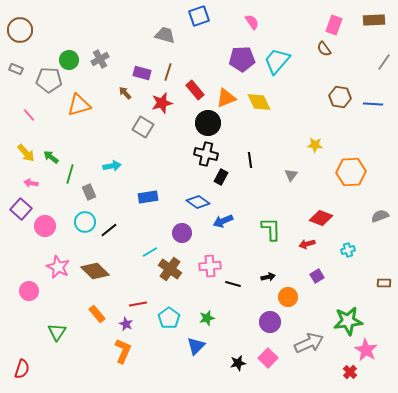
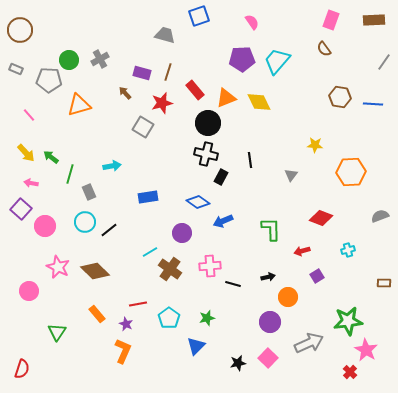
pink rectangle at (334, 25): moved 3 px left, 5 px up
red arrow at (307, 244): moved 5 px left, 7 px down
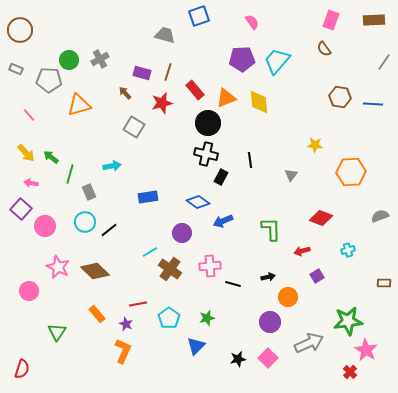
yellow diamond at (259, 102): rotated 20 degrees clockwise
gray square at (143, 127): moved 9 px left
black star at (238, 363): moved 4 px up
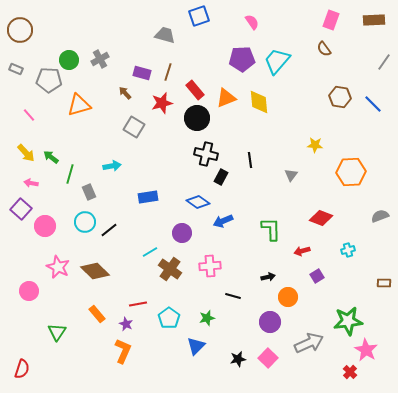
blue line at (373, 104): rotated 42 degrees clockwise
black circle at (208, 123): moved 11 px left, 5 px up
black line at (233, 284): moved 12 px down
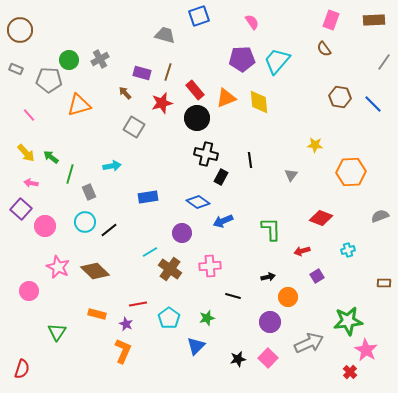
orange rectangle at (97, 314): rotated 36 degrees counterclockwise
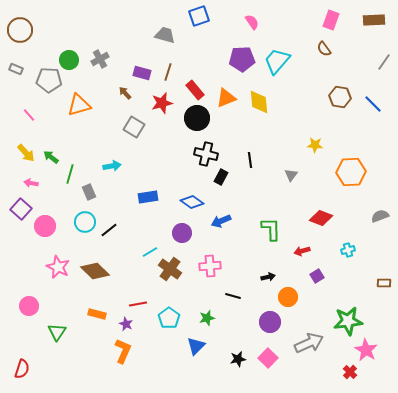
blue diamond at (198, 202): moved 6 px left
blue arrow at (223, 221): moved 2 px left
pink circle at (29, 291): moved 15 px down
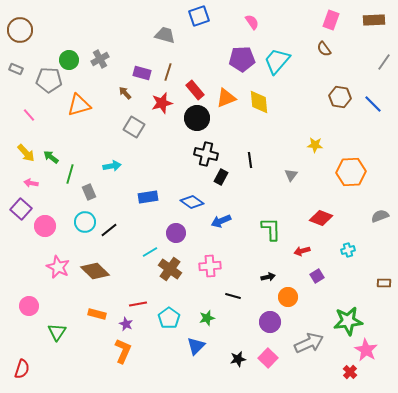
purple circle at (182, 233): moved 6 px left
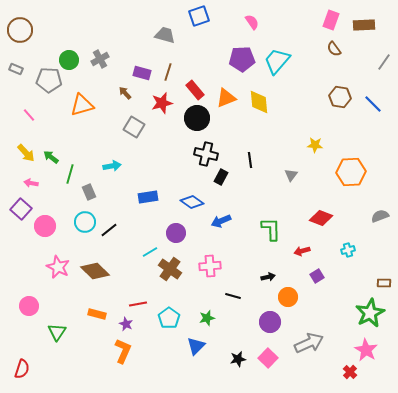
brown rectangle at (374, 20): moved 10 px left, 5 px down
brown semicircle at (324, 49): moved 10 px right
orange triangle at (79, 105): moved 3 px right
green star at (348, 321): moved 22 px right, 8 px up; rotated 20 degrees counterclockwise
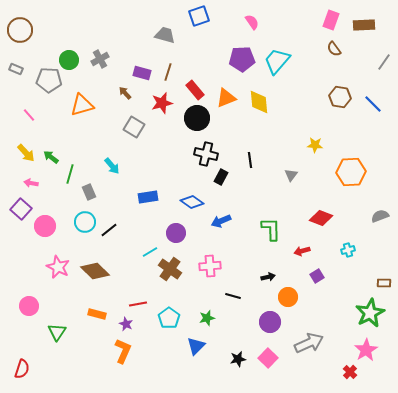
cyan arrow at (112, 166): rotated 60 degrees clockwise
pink star at (366, 350): rotated 10 degrees clockwise
